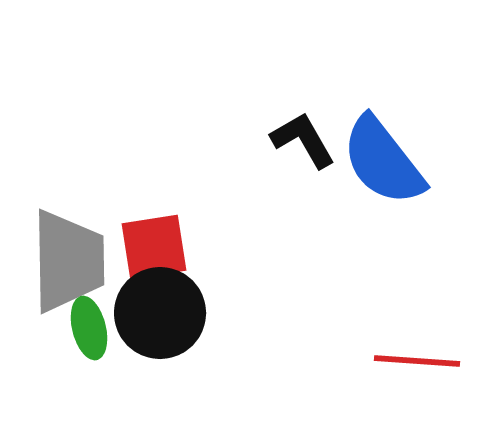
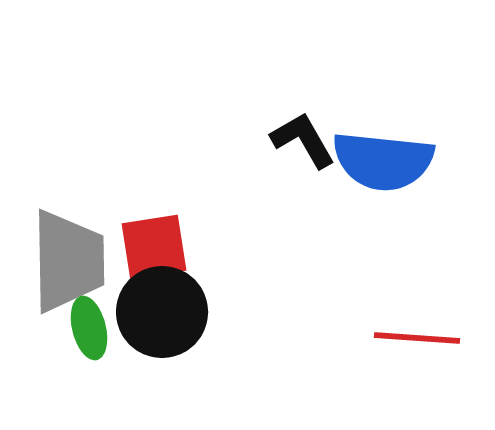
blue semicircle: rotated 46 degrees counterclockwise
black circle: moved 2 px right, 1 px up
red line: moved 23 px up
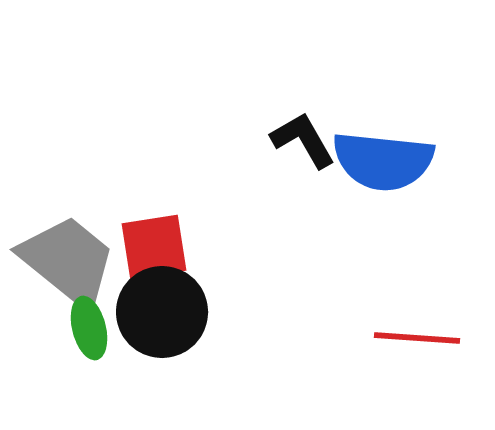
gray trapezoid: rotated 50 degrees counterclockwise
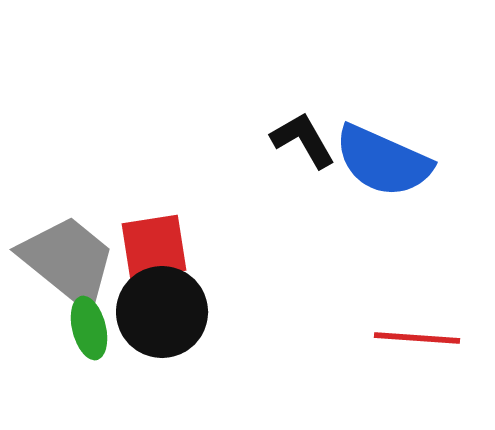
blue semicircle: rotated 18 degrees clockwise
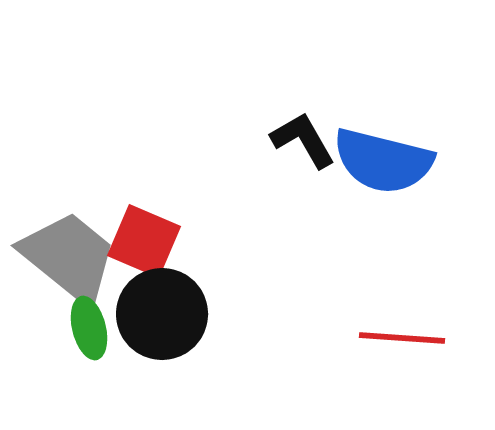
blue semicircle: rotated 10 degrees counterclockwise
red square: moved 10 px left, 6 px up; rotated 32 degrees clockwise
gray trapezoid: moved 1 px right, 4 px up
black circle: moved 2 px down
red line: moved 15 px left
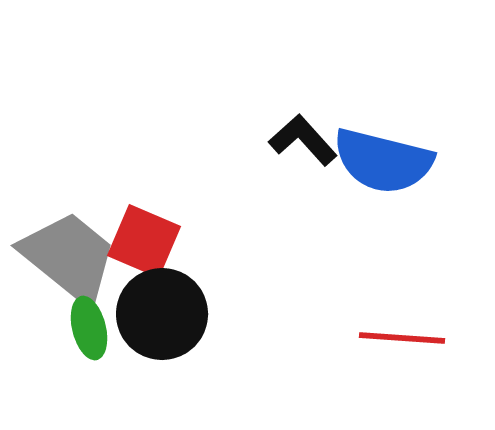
black L-shape: rotated 12 degrees counterclockwise
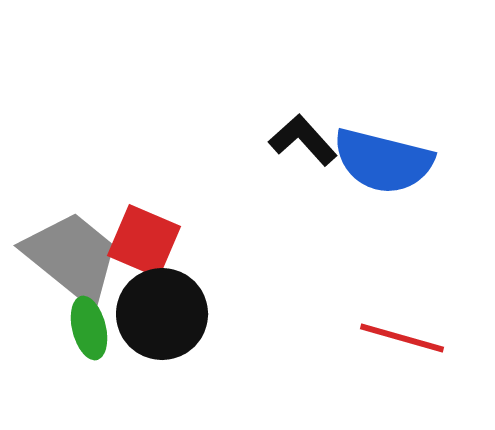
gray trapezoid: moved 3 px right
red line: rotated 12 degrees clockwise
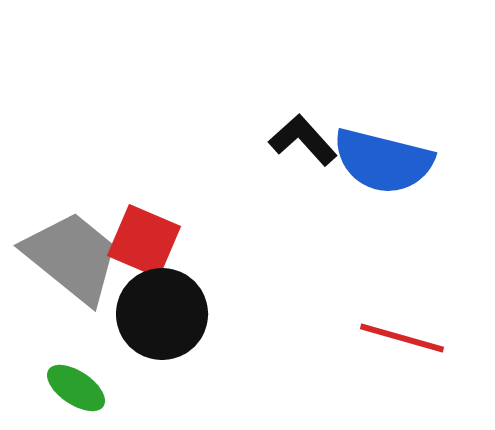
green ellipse: moved 13 px left, 60 px down; rotated 42 degrees counterclockwise
